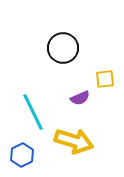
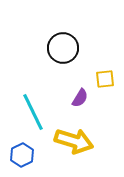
purple semicircle: rotated 36 degrees counterclockwise
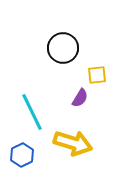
yellow square: moved 8 px left, 4 px up
cyan line: moved 1 px left
yellow arrow: moved 1 px left, 2 px down
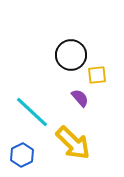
black circle: moved 8 px right, 7 px down
purple semicircle: rotated 72 degrees counterclockwise
cyan line: rotated 21 degrees counterclockwise
yellow arrow: rotated 27 degrees clockwise
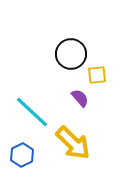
black circle: moved 1 px up
